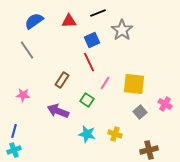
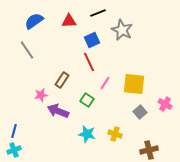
gray star: rotated 10 degrees counterclockwise
pink star: moved 18 px right; rotated 16 degrees counterclockwise
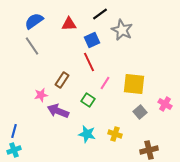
black line: moved 2 px right, 1 px down; rotated 14 degrees counterclockwise
red triangle: moved 3 px down
gray line: moved 5 px right, 4 px up
green square: moved 1 px right
